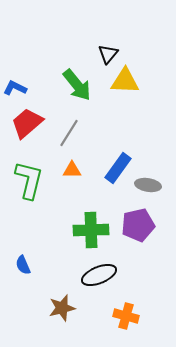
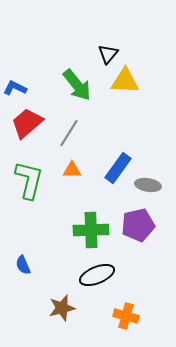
black ellipse: moved 2 px left
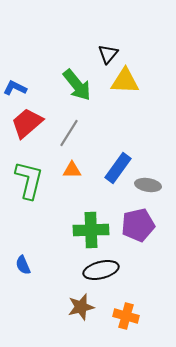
black ellipse: moved 4 px right, 5 px up; rotated 8 degrees clockwise
brown star: moved 19 px right, 1 px up
